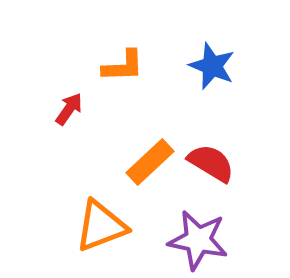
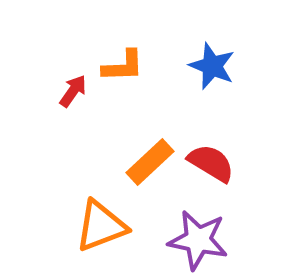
red arrow: moved 4 px right, 18 px up
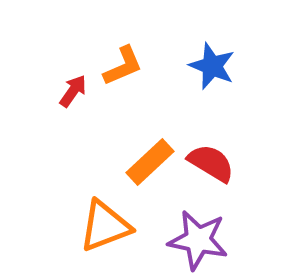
orange L-shape: rotated 21 degrees counterclockwise
orange triangle: moved 4 px right
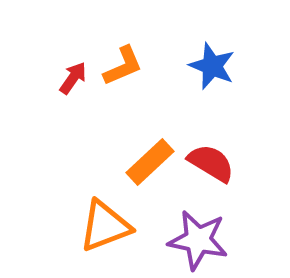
red arrow: moved 13 px up
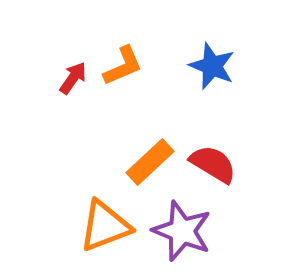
red semicircle: moved 2 px right, 1 px down
purple star: moved 16 px left, 9 px up; rotated 10 degrees clockwise
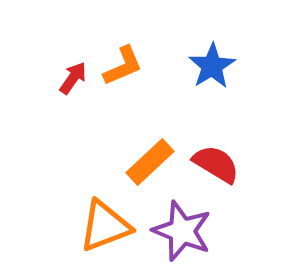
blue star: rotated 18 degrees clockwise
red semicircle: moved 3 px right
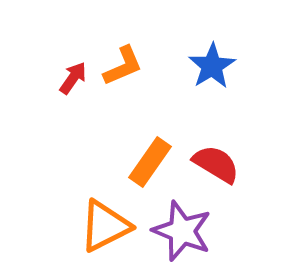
orange rectangle: rotated 12 degrees counterclockwise
orange triangle: rotated 6 degrees counterclockwise
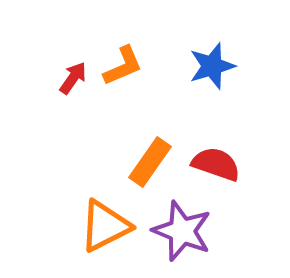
blue star: rotated 15 degrees clockwise
red semicircle: rotated 12 degrees counterclockwise
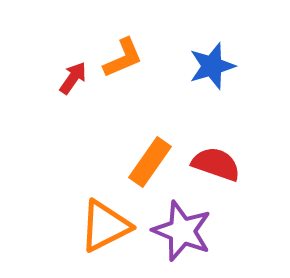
orange L-shape: moved 8 px up
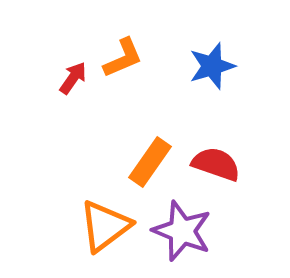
orange triangle: rotated 10 degrees counterclockwise
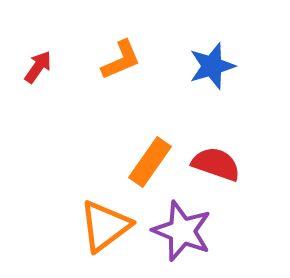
orange L-shape: moved 2 px left, 2 px down
red arrow: moved 35 px left, 11 px up
